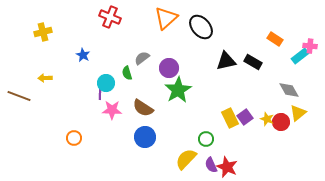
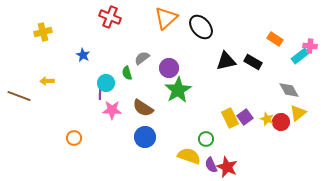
yellow arrow: moved 2 px right, 3 px down
yellow semicircle: moved 3 px right, 3 px up; rotated 65 degrees clockwise
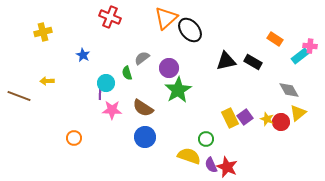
black ellipse: moved 11 px left, 3 px down
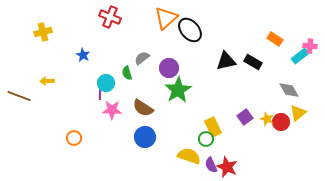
yellow rectangle: moved 17 px left, 9 px down
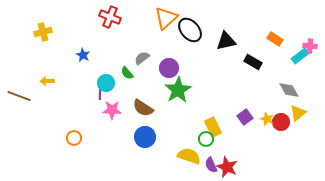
black triangle: moved 20 px up
green semicircle: rotated 24 degrees counterclockwise
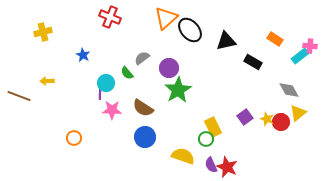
yellow semicircle: moved 6 px left
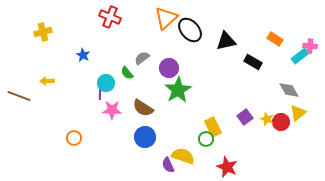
purple semicircle: moved 43 px left
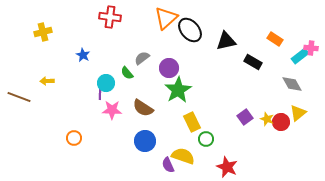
red cross: rotated 15 degrees counterclockwise
pink cross: moved 1 px right, 2 px down
gray diamond: moved 3 px right, 6 px up
brown line: moved 1 px down
yellow rectangle: moved 21 px left, 5 px up
blue circle: moved 4 px down
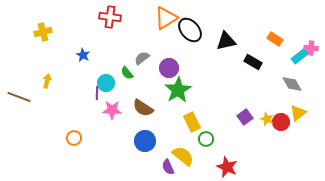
orange triangle: rotated 10 degrees clockwise
yellow arrow: rotated 104 degrees clockwise
purple line: moved 3 px left
yellow semicircle: rotated 20 degrees clockwise
purple semicircle: moved 2 px down
